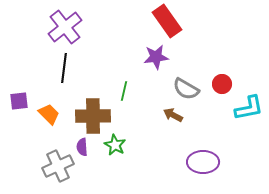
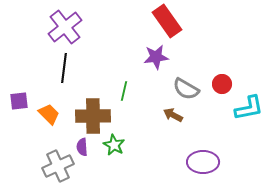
green star: moved 1 px left
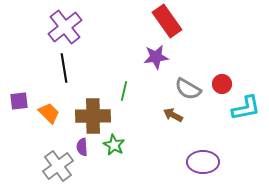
black line: rotated 16 degrees counterclockwise
gray semicircle: moved 2 px right
cyan L-shape: moved 3 px left
orange trapezoid: moved 1 px up
gray cross: rotated 12 degrees counterclockwise
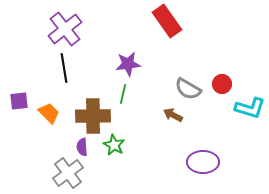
purple cross: moved 2 px down
purple star: moved 28 px left, 7 px down
green line: moved 1 px left, 3 px down
cyan L-shape: moved 4 px right; rotated 28 degrees clockwise
gray cross: moved 10 px right, 7 px down
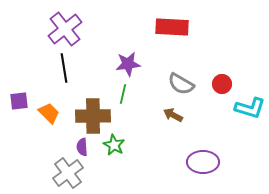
red rectangle: moved 5 px right, 6 px down; rotated 52 degrees counterclockwise
gray semicircle: moved 7 px left, 5 px up
